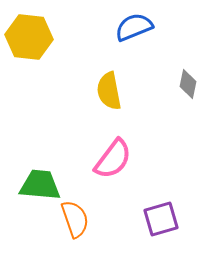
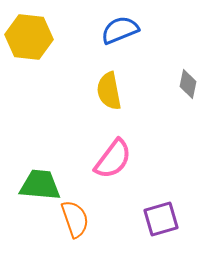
blue semicircle: moved 14 px left, 3 px down
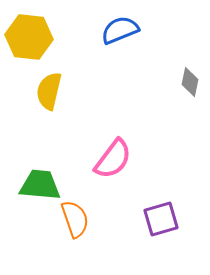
gray diamond: moved 2 px right, 2 px up
yellow semicircle: moved 60 px left; rotated 24 degrees clockwise
